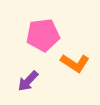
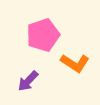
pink pentagon: rotated 12 degrees counterclockwise
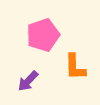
orange L-shape: moved 4 px down; rotated 56 degrees clockwise
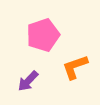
orange L-shape: rotated 72 degrees clockwise
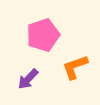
purple arrow: moved 2 px up
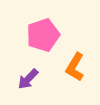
orange L-shape: rotated 40 degrees counterclockwise
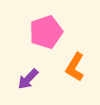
pink pentagon: moved 3 px right, 3 px up
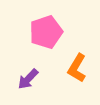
orange L-shape: moved 2 px right, 1 px down
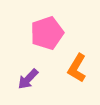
pink pentagon: moved 1 px right, 1 px down
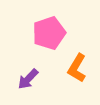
pink pentagon: moved 2 px right
